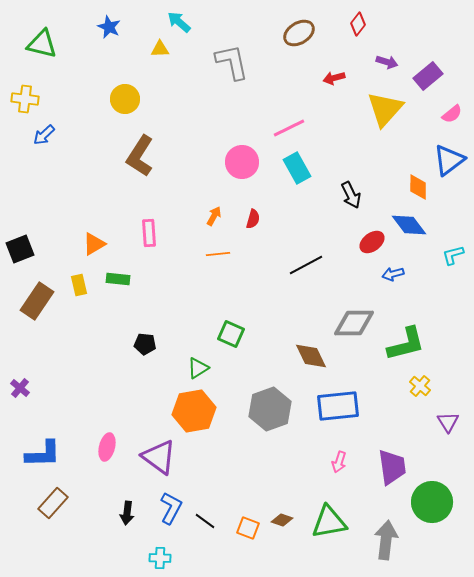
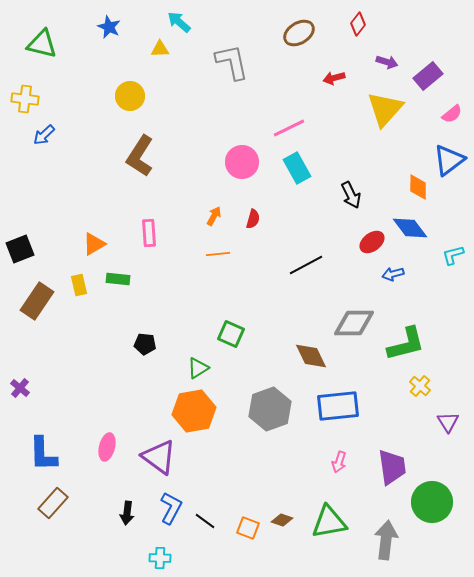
yellow circle at (125, 99): moved 5 px right, 3 px up
blue diamond at (409, 225): moved 1 px right, 3 px down
blue L-shape at (43, 454): rotated 90 degrees clockwise
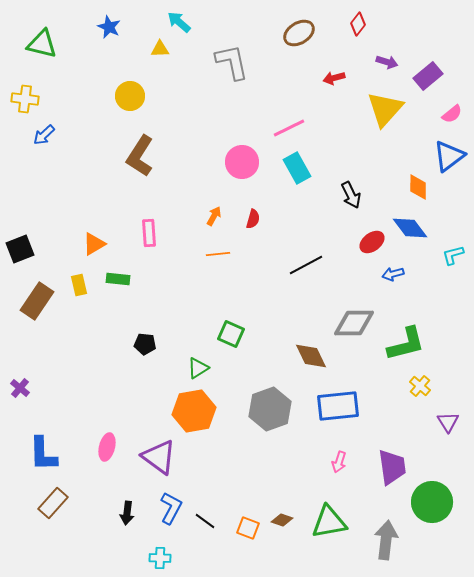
blue triangle at (449, 160): moved 4 px up
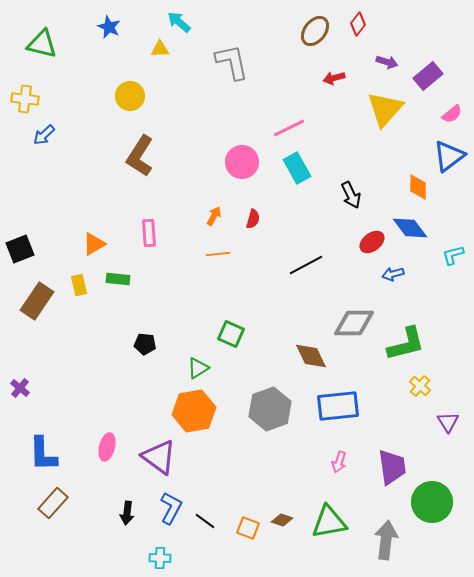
brown ellipse at (299, 33): moved 16 px right, 2 px up; rotated 20 degrees counterclockwise
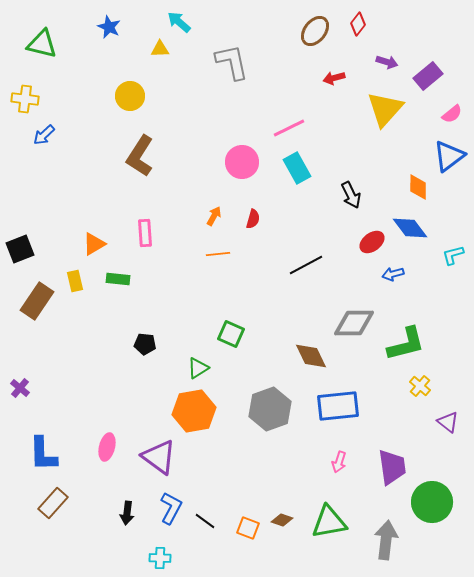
pink rectangle at (149, 233): moved 4 px left
yellow rectangle at (79, 285): moved 4 px left, 4 px up
purple triangle at (448, 422): rotated 20 degrees counterclockwise
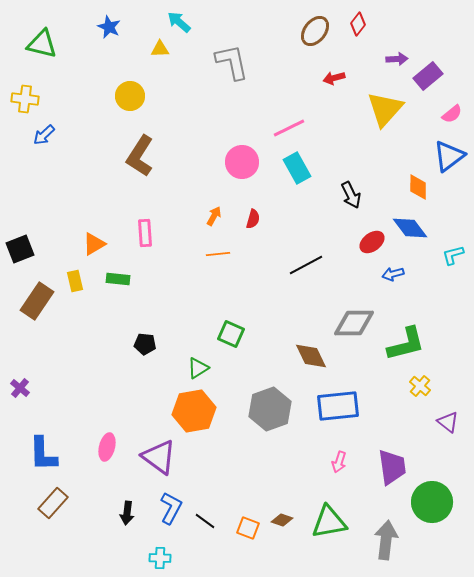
purple arrow at (387, 62): moved 10 px right, 3 px up; rotated 20 degrees counterclockwise
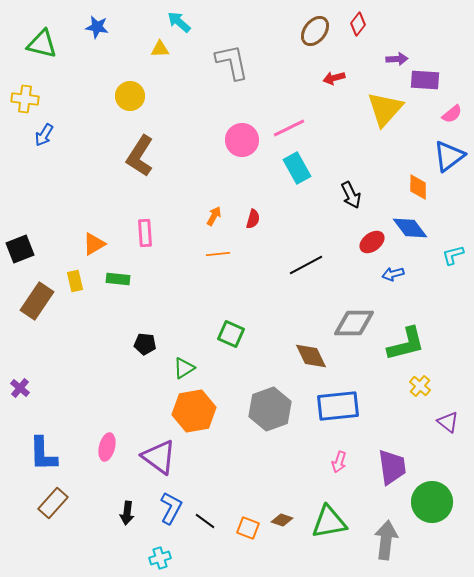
blue star at (109, 27): moved 12 px left; rotated 15 degrees counterclockwise
purple rectangle at (428, 76): moved 3 px left, 4 px down; rotated 44 degrees clockwise
blue arrow at (44, 135): rotated 15 degrees counterclockwise
pink circle at (242, 162): moved 22 px up
green triangle at (198, 368): moved 14 px left
cyan cross at (160, 558): rotated 20 degrees counterclockwise
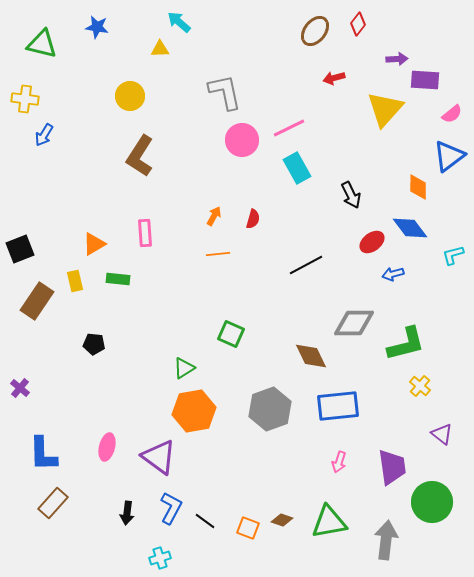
gray L-shape at (232, 62): moved 7 px left, 30 px down
black pentagon at (145, 344): moved 51 px left
purple triangle at (448, 422): moved 6 px left, 12 px down
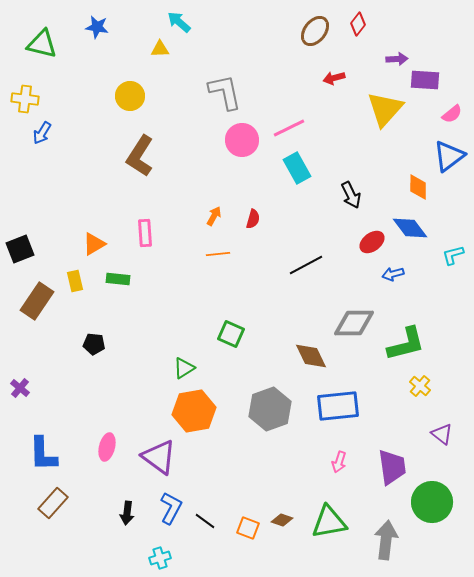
blue arrow at (44, 135): moved 2 px left, 2 px up
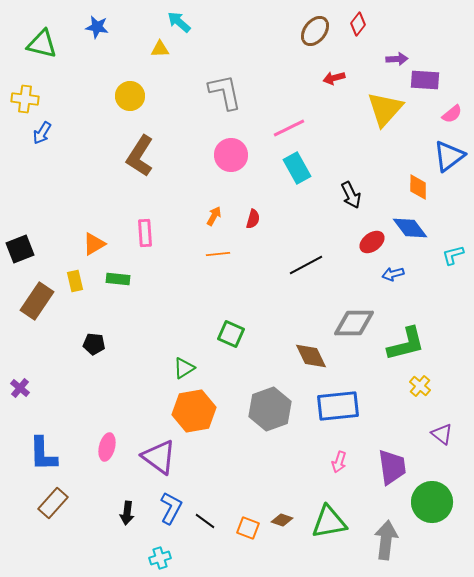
pink circle at (242, 140): moved 11 px left, 15 px down
